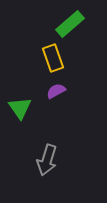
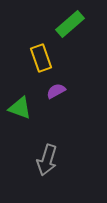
yellow rectangle: moved 12 px left
green triangle: rotated 35 degrees counterclockwise
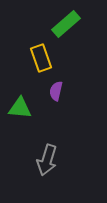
green rectangle: moved 4 px left
purple semicircle: rotated 48 degrees counterclockwise
green triangle: rotated 15 degrees counterclockwise
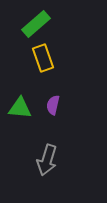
green rectangle: moved 30 px left
yellow rectangle: moved 2 px right
purple semicircle: moved 3 px left, 14 px down
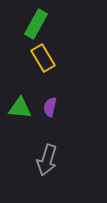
green rectangle: rotated 20 degrees counterclockwise
yellow rectangle: rotated 12 degrees counterclockwise
purple semicircle: moved 3 px left, 2 px down
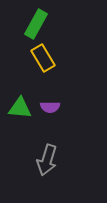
purple semicircle: rotated 102 degrees counterclockwise
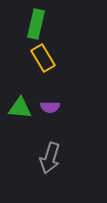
green rectangle: rotated 16 degrees counterclockwise
gray arrow: moved 3 px right, 2 px up
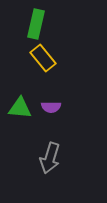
yellow rectangle: rotated 8 degrees counterclockwise
purple semicircle: moved 1 px right
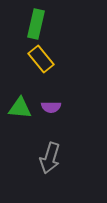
yellow rectangle: moved 2 px left, 1 px down
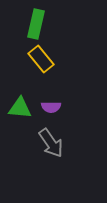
gray arrow: moved 1 px right, 15 px up; rotated 52 degrees counterclockwise
